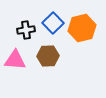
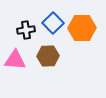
orange hexagon: rotated 12 degrees clockwise
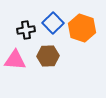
orange hexagon: rotated 20 degrees clockwise
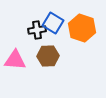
blue square: rotated 15 degrees counterclockwise
black cross: moved 11 px right
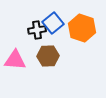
blue square: rotated 20 degrees clockwise
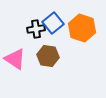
black cross: moved 1 px left, 1 px up
brown hexagon: rotated 10 degrees clockwise
pink triangle: moved 1 px up; rotated 30 degrees clockwise
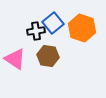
black cross: moved 2 px down
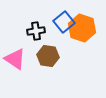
blue square: moved 11 px right, 1 px up
